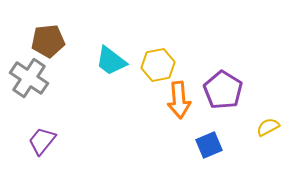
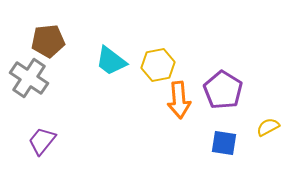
blue square: moved 15 px right, 2 px up; rotated 32 degrees clockwise
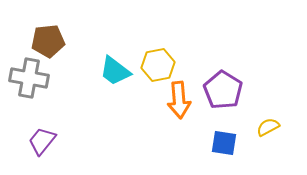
cyan trapezoid: moved 4 px right, 10 px down
gray cross: rotated 24 degrees counterclockwise
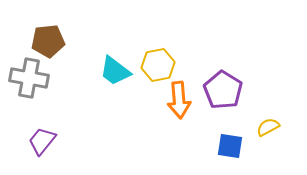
blue square: moved 6 px right, 3 px down
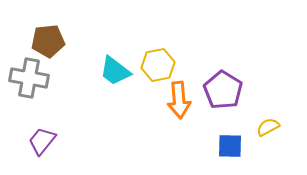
blue square: rotated 8 degrees counterclockwise
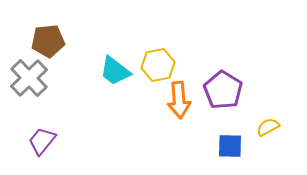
gray cross: rotated 36 degrees clockwise
